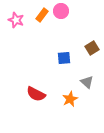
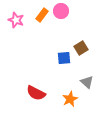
brown square: moved 11 px left
red semicircle: moved 1 px up
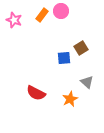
pink star: moved 2 px left
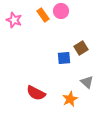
orange rectangle: moved 1 px right; rotated 72 degrees counterclockwise
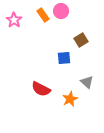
pink star: rotated 14 degrees clockwise
brown square: moved 8 px up
red semicircle: moved 5 px right, 4 px up
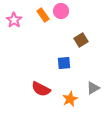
blue square: moved 5 px down
gray triangle: moved 6 px right, 6 px down; rotated 48 degrees clockwise
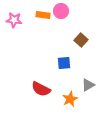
orange rectangle: rotated 48 degrees counterclockwise
pink star: rotated 28 degrees counterclockwise
brown square: rotated 16 degrees counterclockwise
gray triangle: moved 5 px left, 3 px up
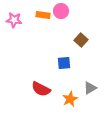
gray triangle: moved 2 px right, 3 px down
